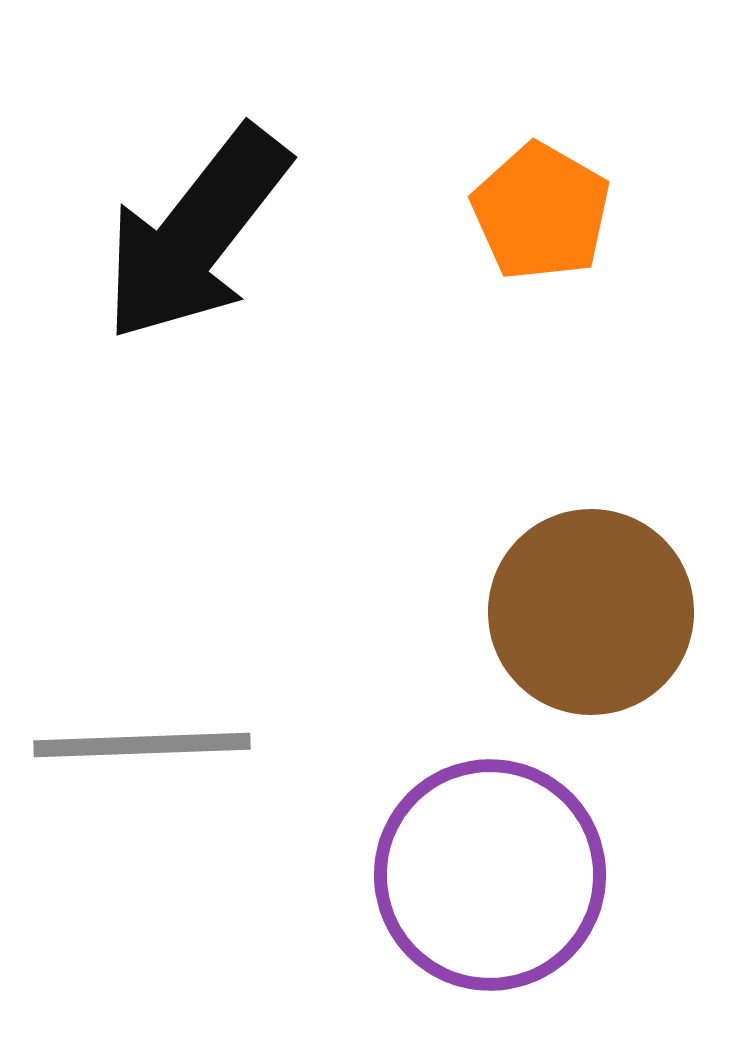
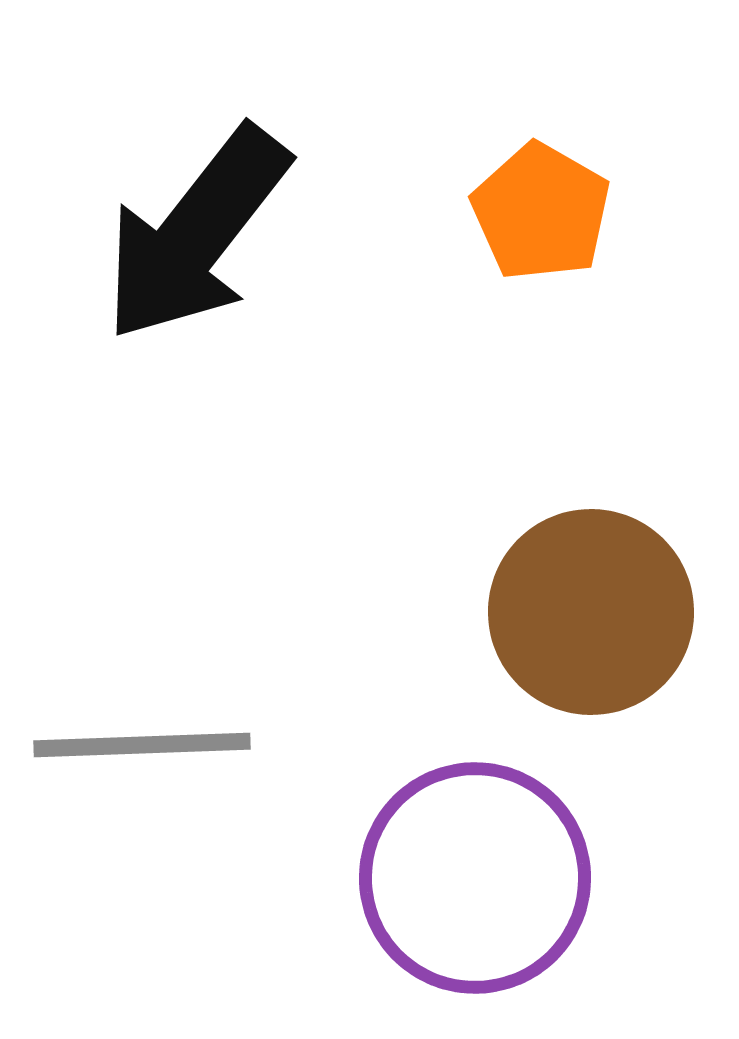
purple circle: moved 15 px left, 3 px down
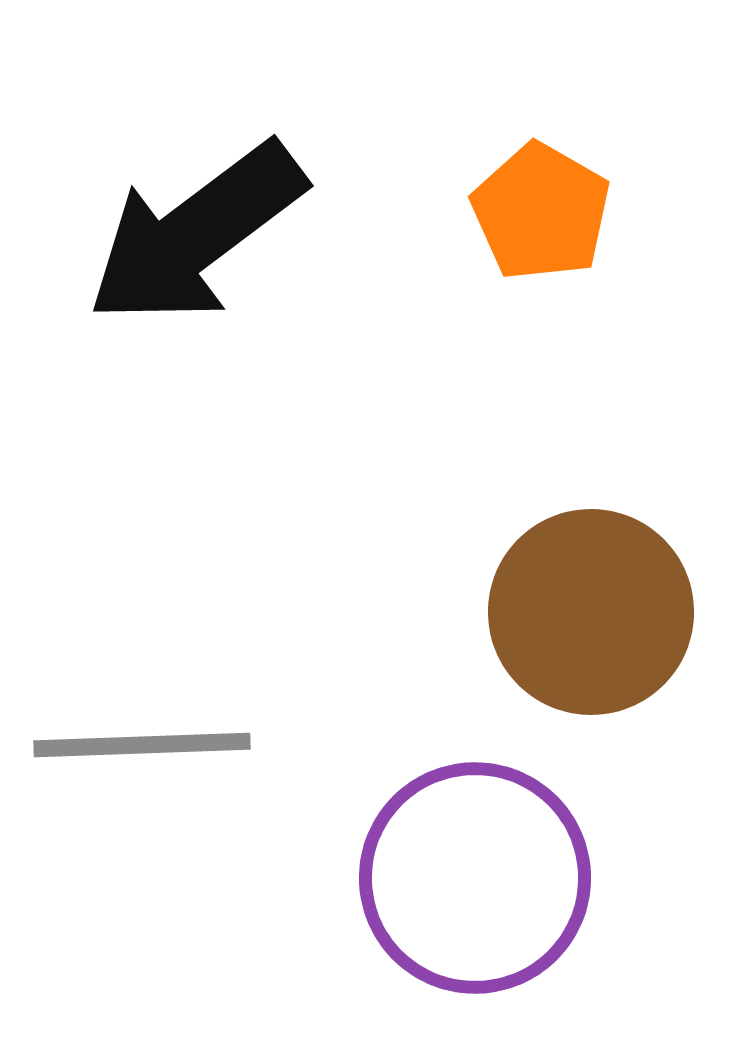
black arrow: rotated 15 degrees clockwise
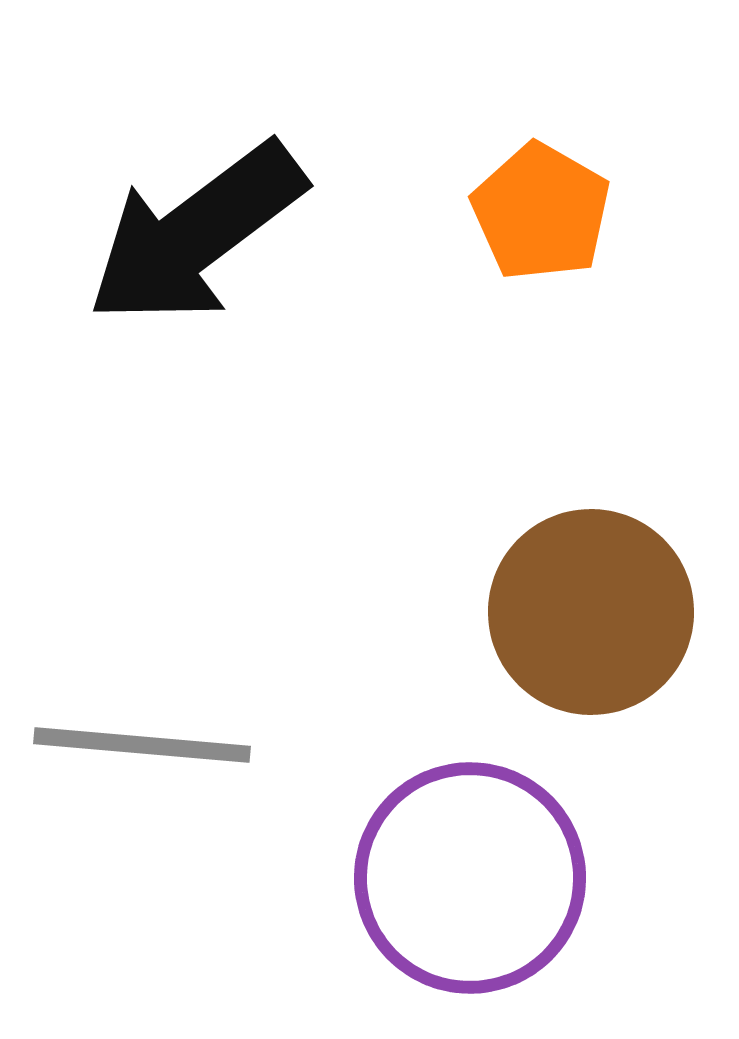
gray line: rotated 7 degrees clockwise
purple circle: moved 5 px left
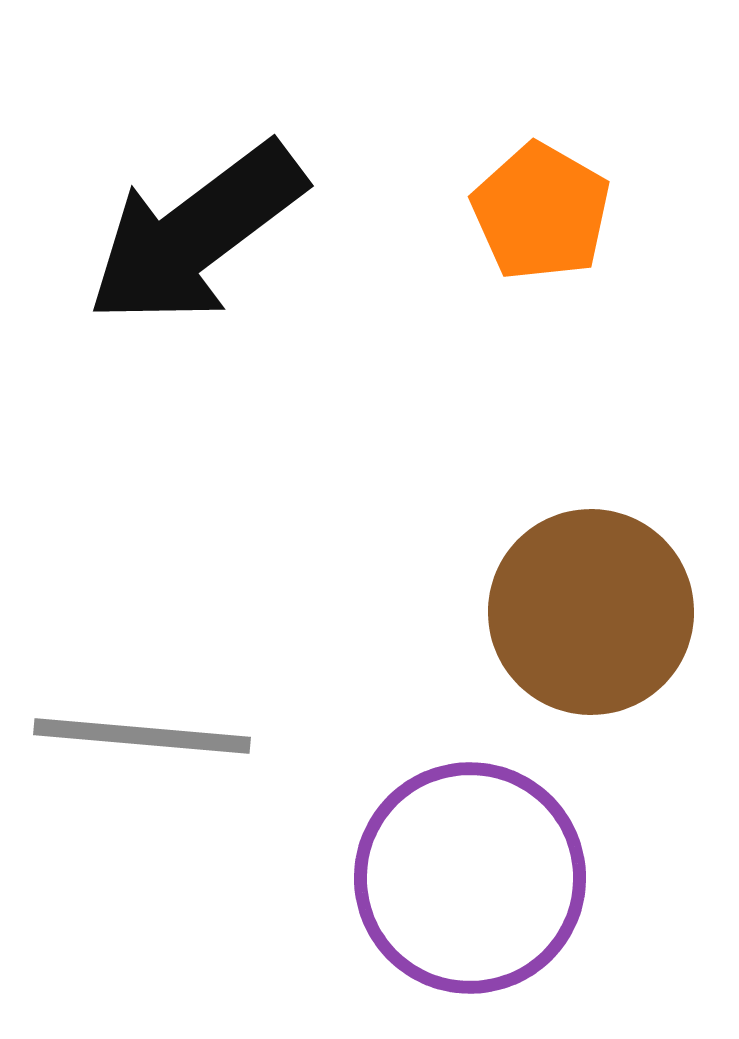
gray line: moved 9 px up
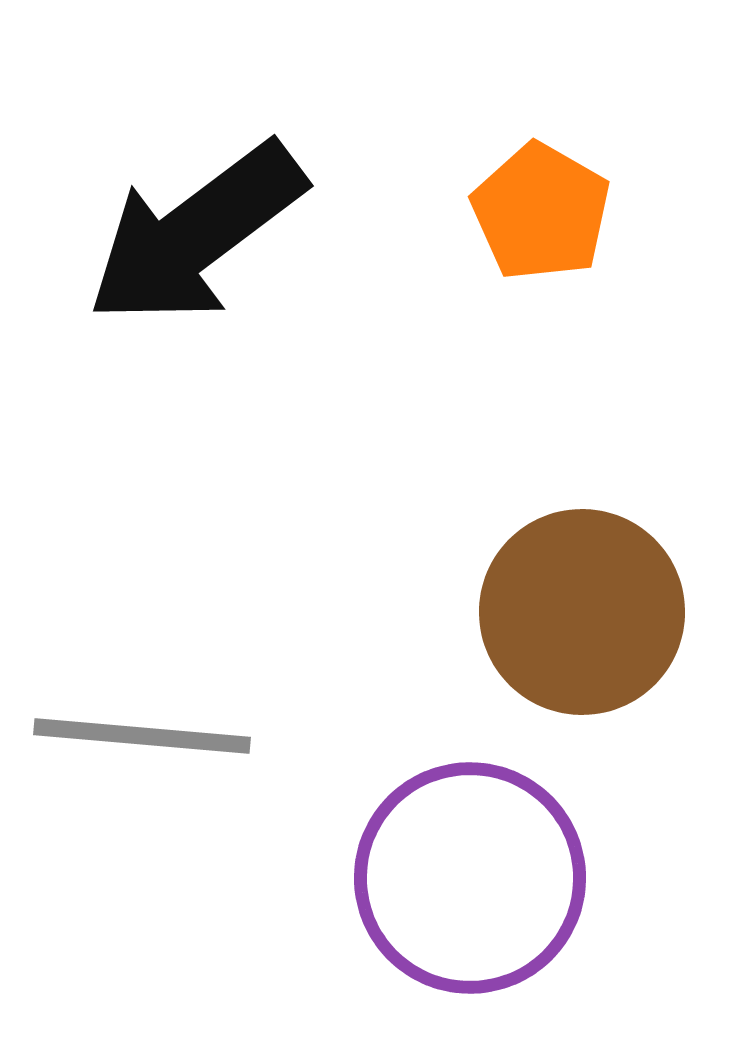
brown circle: moved 9 px left
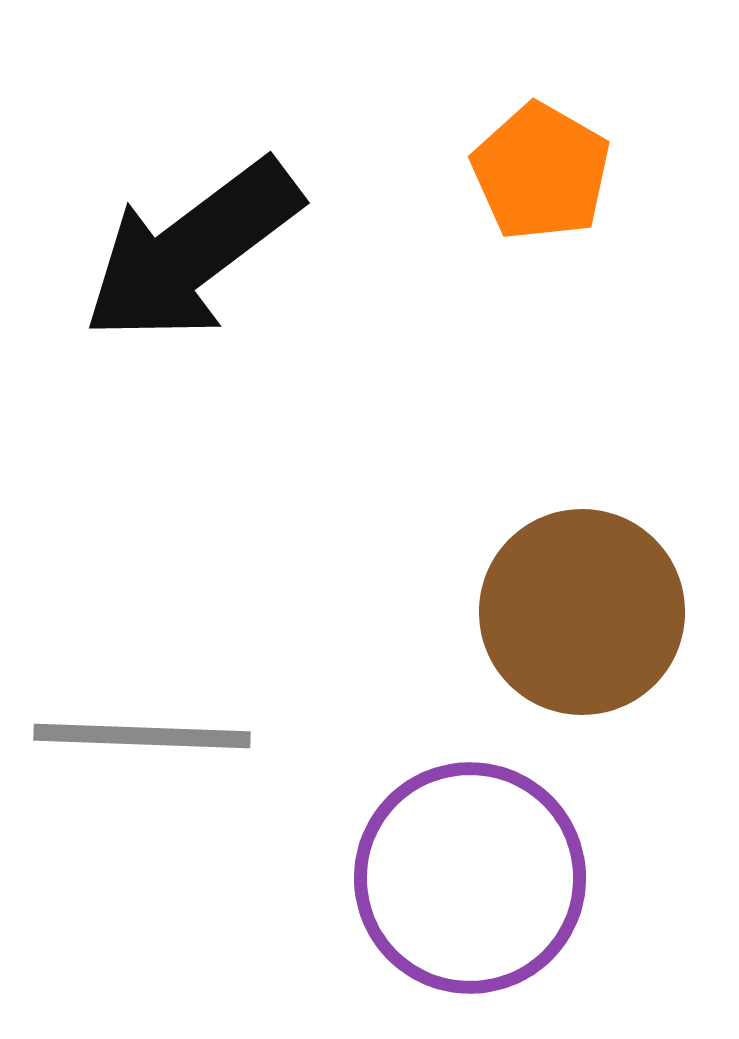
orange pentagon: moved 40 px up
black arrow: moved 4 px left, 17 px down
gray line: rotated 3 degrees counterclockwise
